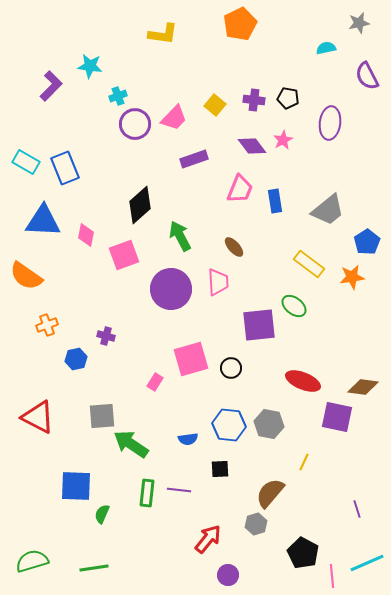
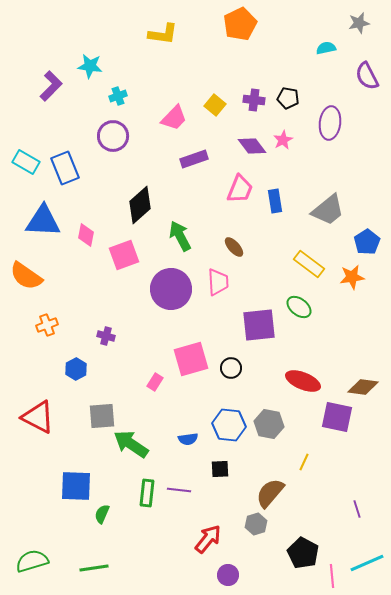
purple circle at (135, 124): moved 22 px left, 12 px down
green ellipse at (294, 306): moved 5 px right, 1 px down
blue hexagon at (76, 359): moved 10 px down; rotated 15 degrees counterclockwise
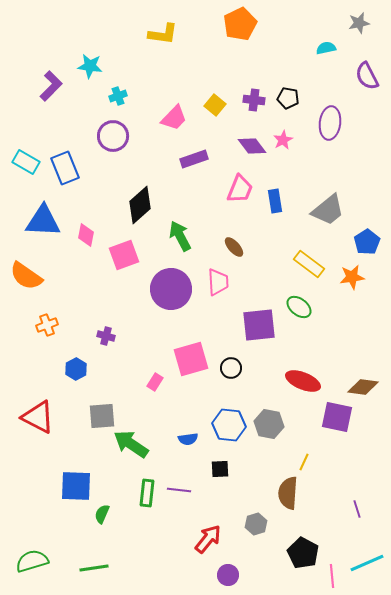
brown semicircle at (270, 493): moved 18 px right; rotated 36 degrees counterclockwise
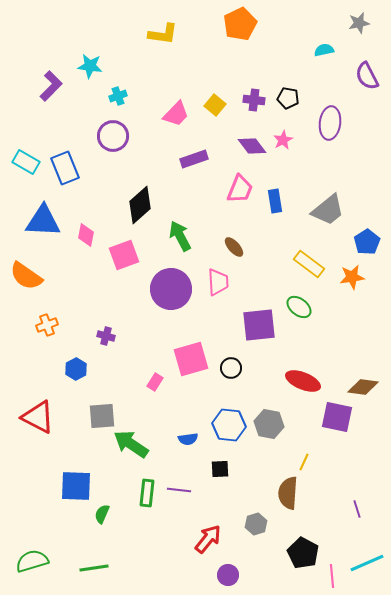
cyan semicircle at (326, 48): moved 2 px left, 2 px down
pink trapezoid at (174, 118): moved 2 px right, 4 px up
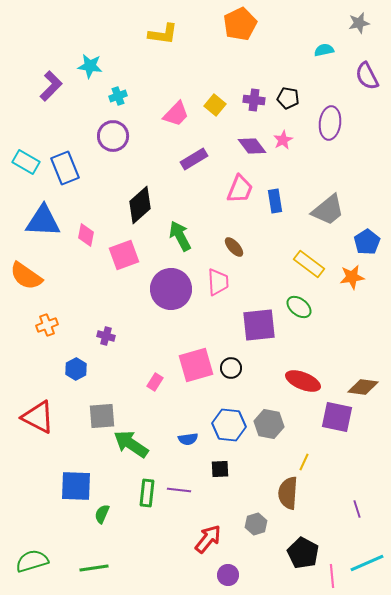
purple rectangle at (194, 159): rotated 12 degrees counterclockwise
pink square at (191, 359): moved 5 px right, 6 px down
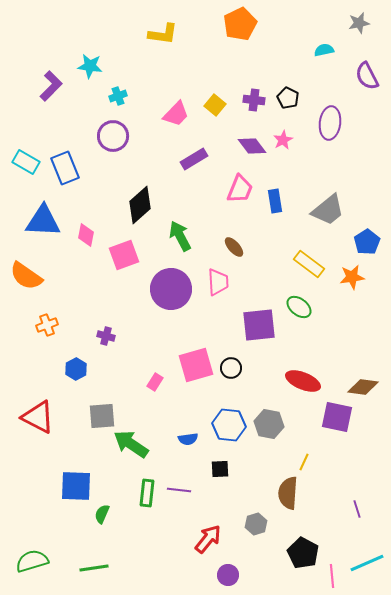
black pentagon at (288, 98): rotated 15 degrees clockwise
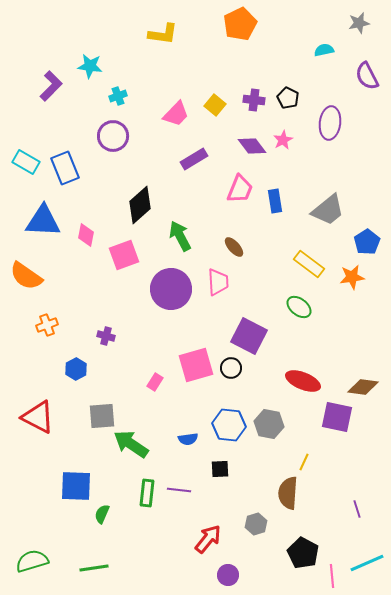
purple square at (259, 325): moved 10 px left, 11 px down; rotated 33 degrees clockwise
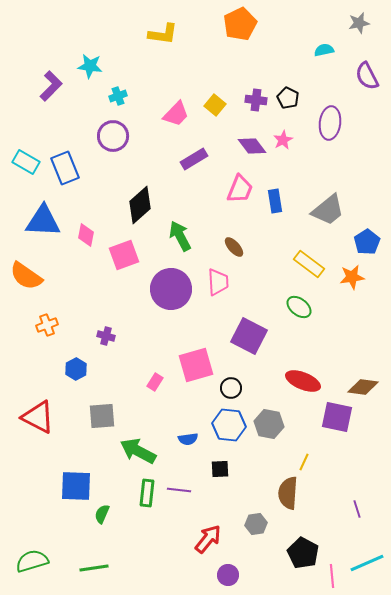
purple cross at (254, 100): moved 2 px right
black circle at (231, 368): moved 20 px down
green arrow at (131, 444): moved 7 px right, 7 px down; rotated 6 degrees counterclockwise
gray hexagon at (256, 524): rotated 10 degrees clockwise
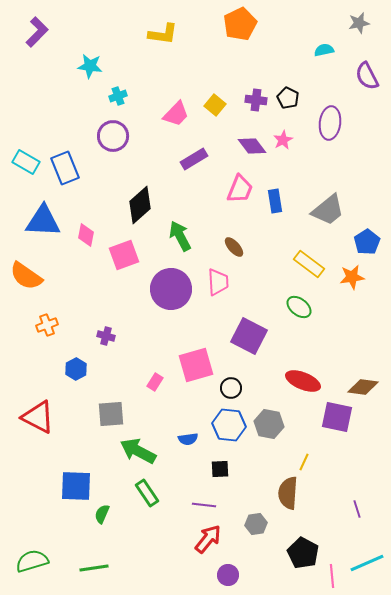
purple L-shape at (51, 86): moved 14 px left, 54 px up
gray square at (102, 416): moved 9 px right, 2 px up
purple line at (179, 490): moved 25 px right, 15 px down
green rectangle at (147, 493): rotated 40 degrees counterclockwise
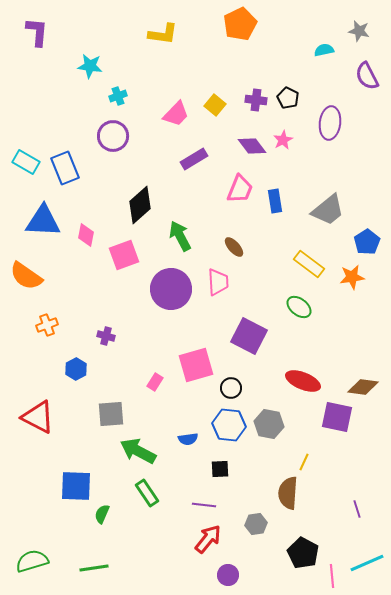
gray star at (359, 23): moved 8 px down; rotated 25 degrees clockwise
purple L-shape at (37, 32): rotated 40 degrees counterclockwise
